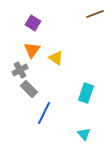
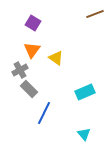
cyan rectangle: moved 1 px left, 1 px up; rotated 48 degrees clockwise
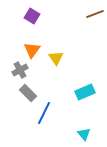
purple square: moved 1 px left, 7 px up
yellow triangle: rotated 21 degrees clockwise
gray rectangle: moved 1 px left, 4 px down
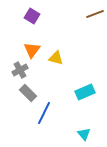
yellow triangle: rotated 42 degrees counterclockwise
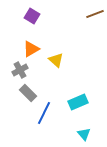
orange triangle: moved 1 px left, 1 px up; rotated 24 degrees clockwise
yellow triangle: moved 2 px down; rotated 28 degrees clockwise
cyan rectangle: moved 7 px left, 10 px down
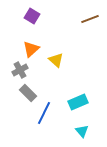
brown line: moved 5 px left, 5 px down
orange triangle: rotated 12 degrees counterclockwise
cyan triangle: moved 2 px left, 3 px up
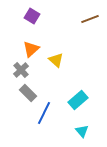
gray cross: moved 1 px right; rotated 14 degrees counterclockwise
cyan rectangle: moved 2 px up; rotated 18 degrees counterclockwise
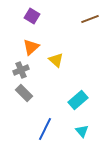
orange triangle: moved 2 px up
gray cross: rotated 21 degrees clockwise
gray rectangle: moved 4 px left
blue line: moved 1 px right, 16 px down
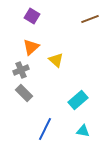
cyan triangle: moved 1 px right; rotated 40 degrees counterclockwise
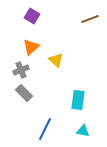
cyan rectangle: rotated 42 degrees counterclockwise
